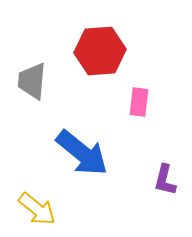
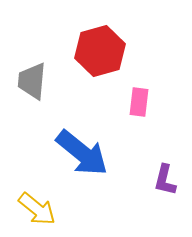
red hexagon: rotated 12 degrees counterclockwise
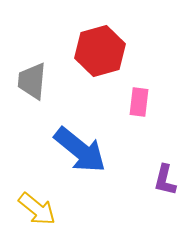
blue arrow: moved 2 px left, 3 px up
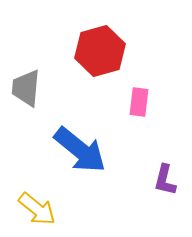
gray trapezoid: moved 6 px left, 7 px down
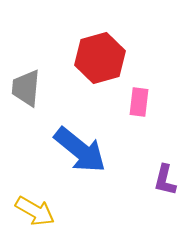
red hexagon: moved 7 px down
yellow arrow: moved 2 px left, 2 px down; rotated 9 degrees counterclockwise
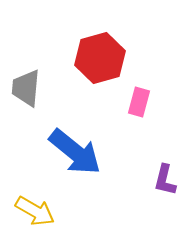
pink rectangle: rotated 8 degrees clockwise
blue arrow: moved 5 px left, 2 px down
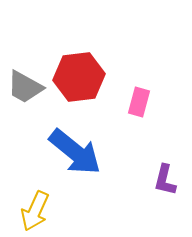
red hexagon: moved 21 px left, 19 px down; rotated 9 degrees clockwise
gray trapezoid: moved 1 px left, 1 px up; rotated 66 degrees counterclockwise
yellow arrow: rotated 84 degrees clockwise
